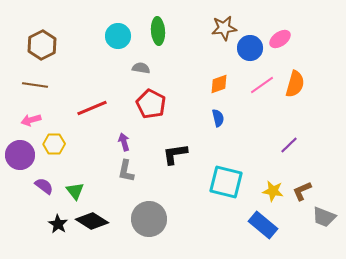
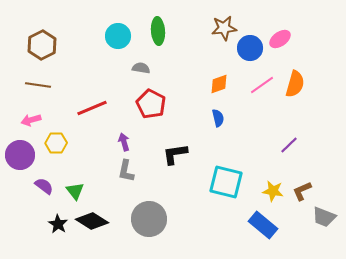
brown line: moved 3 px right
yellow hexagon: moved 2 px right, 1 px up
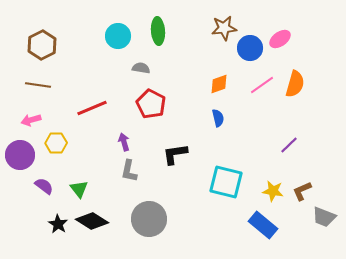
gray L-shape: moved 3 px right
green triangle: moved 4 px right, 2 px up
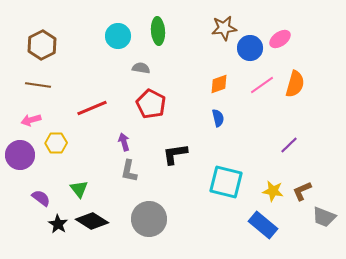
purple semicircle: moved 3 px left, 12 px down
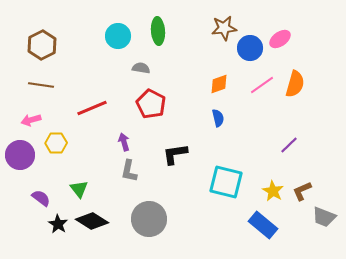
brown line: moved 3 px right
yellow star: rotated 20 degrees clockwise
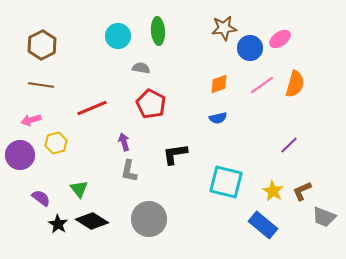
blue semicircle: rotated 90 degrees clockwise
yellow hexagon: rotated 15 degrees counterclockwise
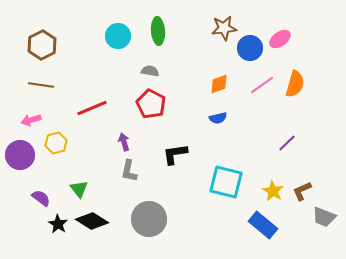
gray semicircle: moved 9 px right, 3 px down
purple line: moved 2 px left, 2 px up
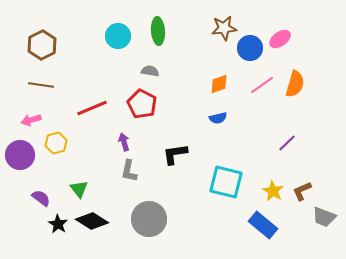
red pentagon: moved 9 px left
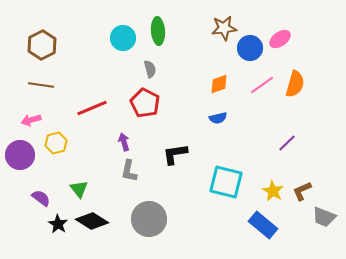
cyan circle: moved 5 px right, 2 px down
gray semicircle: moved 2 px up; rotated 66 degrees clockwise
red pentagon: moved 3 px right, 1 px up
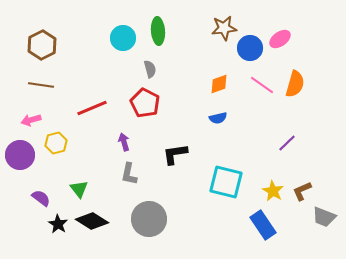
pink line: rotated 70 degrees clockwise
gray L-shape: moved 3 px down
blue rectangle: rotated 16 degrees clockwise
